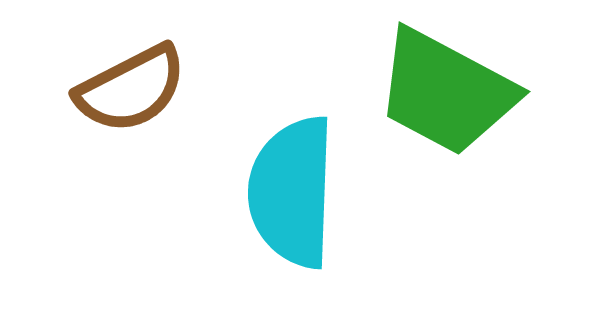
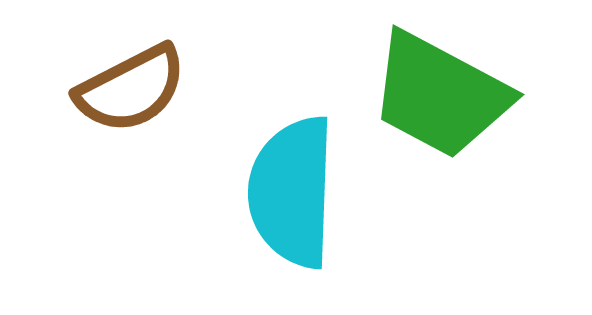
green trapezoid: moved 6 px left, 3 px down
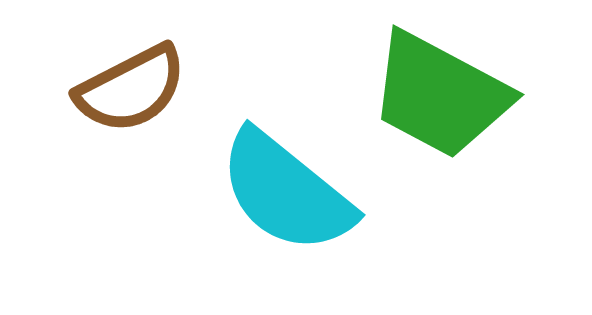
cyan semicircle: moved 6 px left; rotated 53 degrees counterclockwise
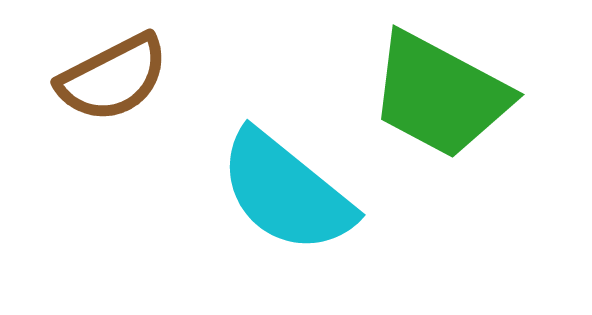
brown semicircle: moved 18 px left, 11 px up
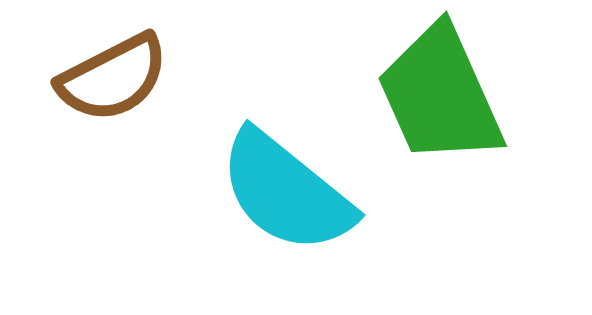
green trapezoid: rotated 38 degrees clockwise
